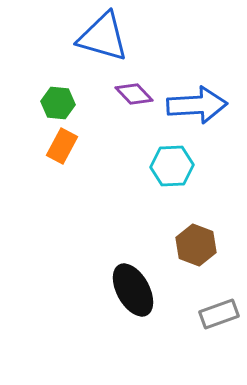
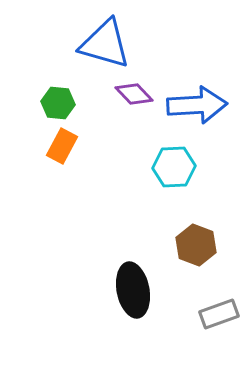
blue triangle: moved 2 px right, 7 px down
cyan hexagon: moved 2 px right, 1 px down
black ellipse: rotated 18 degrees clockwise
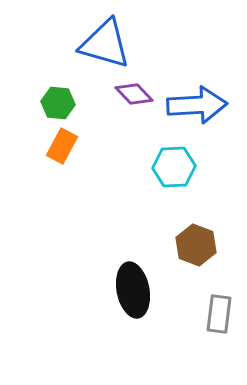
gray rectangle: rotated 63 degrees counterclockwise
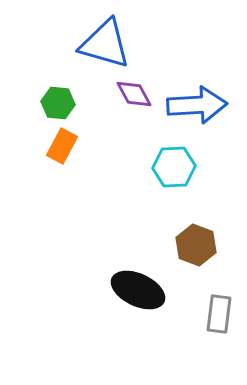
purple diamond: rotated 15 degrees clockwise
black ellipse: moved 5 px right; rotated 54 degrees counterclockwise
